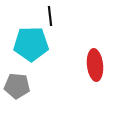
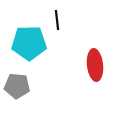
black line: moved 7 px right, 4 px down
cyan pentagon: moved 2 px left, 1 px up
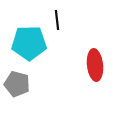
gray pentagon: moved 2 px up; rotated 10 degrees clockwise
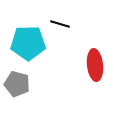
black line: moved 3 px right, 4 px down; rotated 66 degrees counterclockwise
cyan pentagon: moved 1 px left
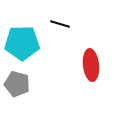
cyan pentagon: moved 6 px left
red ellipse: moved 4 px left
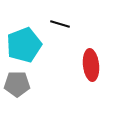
cyan pentagon: moved 2 px right, 2 px down; rotated 20 degrees counterclockwise
gray pentagon: rotated 15 degrees counterclockwise
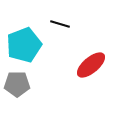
red ellipse: rotated 56 degrees clockwise
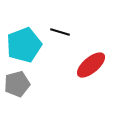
black line: moved 8 px down
gray pentagon: rotated 15 degrees counterclockwise
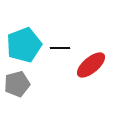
black line: moved 16 px down; rotated 18 degrees counterclockwise
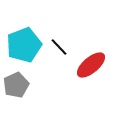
black line: moved 1 px left, 1 px up; rotated 48 degrees clockwise
gray pentagon: moved 1 px left, 1 px down; rotated 10 degrees counterclockwise
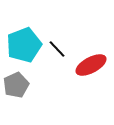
black line: moved 2 px left, 2 px down
red ellipse: rotated 12 degrees clockwise
